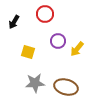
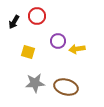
red circle: moved 8 px left, 2 px down
yellow arrow: rotated 42 degrees clockwise
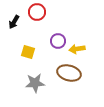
red circle: moved 4 px up
brown ellipse: moved 3 px right, 14 px up
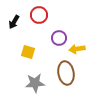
red circle: moved 2 px right, 3 px down
purple circle: moved 1 px right, 3 px up
brown ellipse: moved 3 px left; rotated 65 degrees clockwise
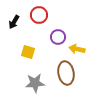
purple circle: moved 1 px left, 1 px up
yellow arrow: rotated 21 degrees clockwise
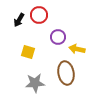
black arrow: moved 5 px right, 2 px up
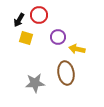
yellow square: moved 2 px left, 14 px up
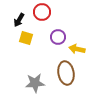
red circle: moved 3 px right, 3 px up
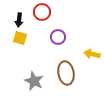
black arrow: rotated 24 degrees counterclockwise
yellow square: moved 6 px left
yellow arrow: moved 15 px right, 5 px down
gray star: moved 1 px left, 2 px up; rotated 30 degrees clockwise
